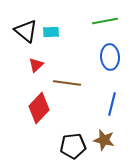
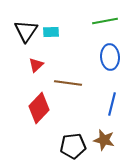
black triangle: rotated 25 degrees clockwise
brown line: moved 1 px right
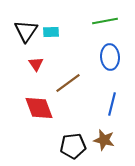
red triangle: moved 1 px up; rotated 21 degrees counterclockwise
brown line: rotated 44 degrees counterclockwise
red diamond: rotated 64 degrees counterclockwise
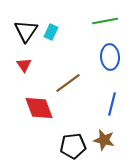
cyan rectangle: rotated 63 degrees counterclockwise
red triangle: moved 12 px left, 1 px down
